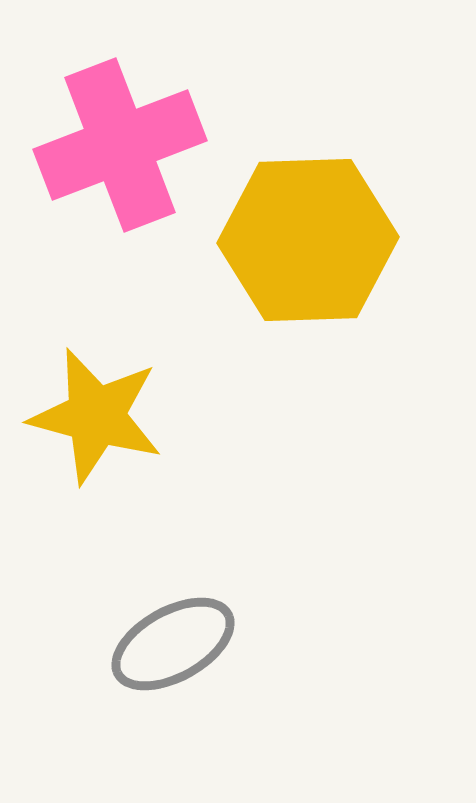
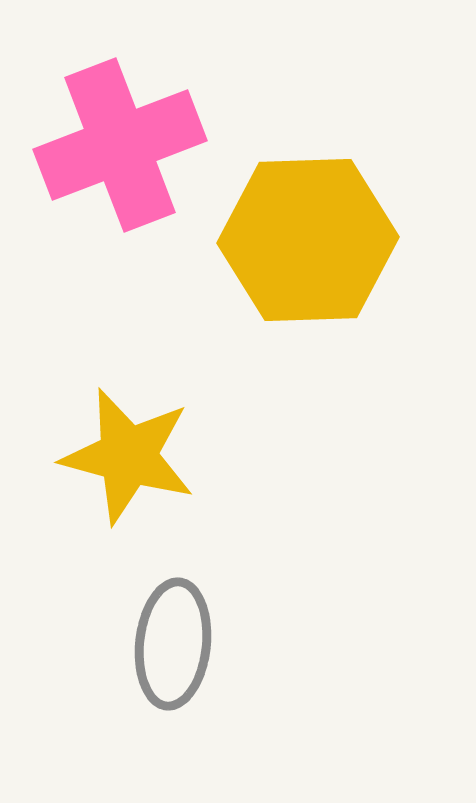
yellow star: moved 32 px right, 40 px down
gray ellipse: rotated 55 degrees counterclockwise
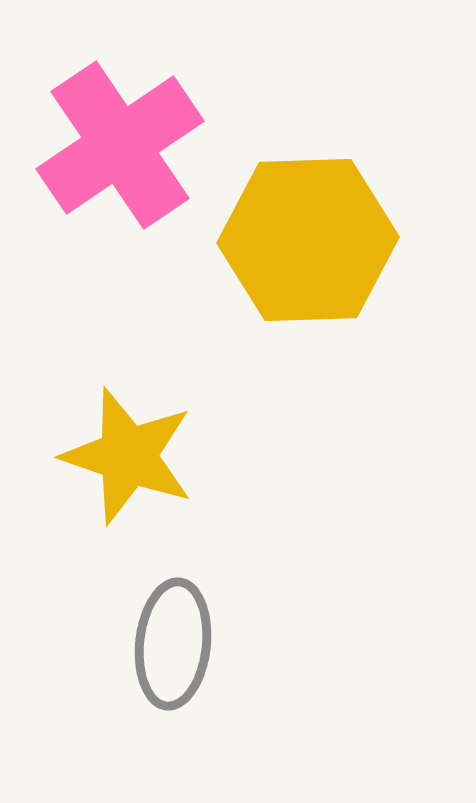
pink cross: rotated 13 degrees counterclockwise
yellow star: rotated 4 degrees clockwise
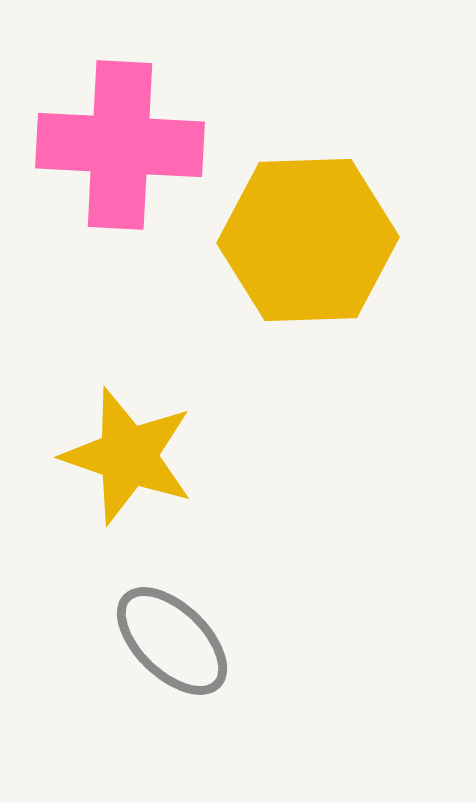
pink cross: rotated 37 degrees clockwise
gray ellipse: moved 1 px left, 3 px up; rotated 52 degrees counterclockwise
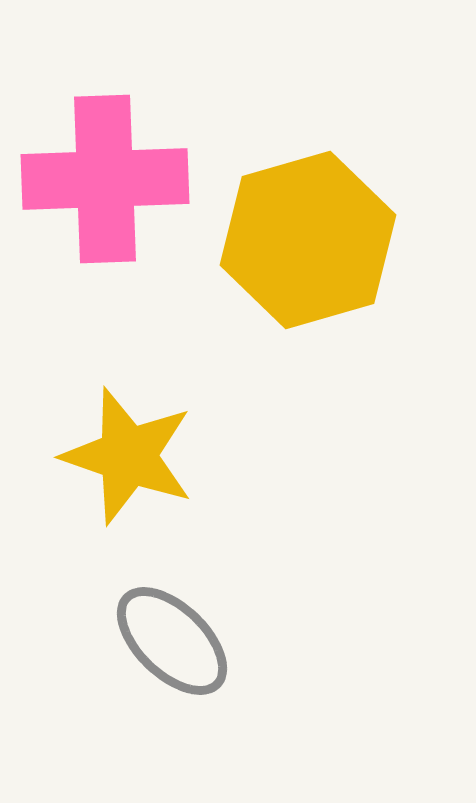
pink cross: moved 15 px left, 34 px down; rotated 5 degrees counterclockwise
yellow hexagon: rotated 14 degrees counterclockwise
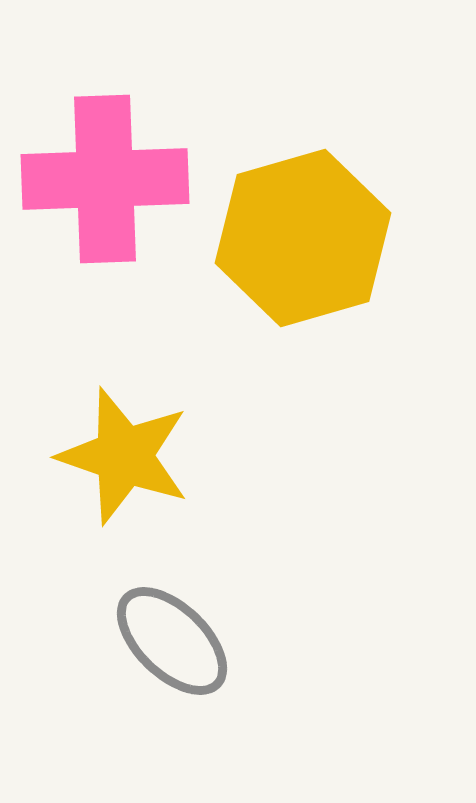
yellow hexagon: moved 5 px left, 2 px up
yellow star: moved 4 px left
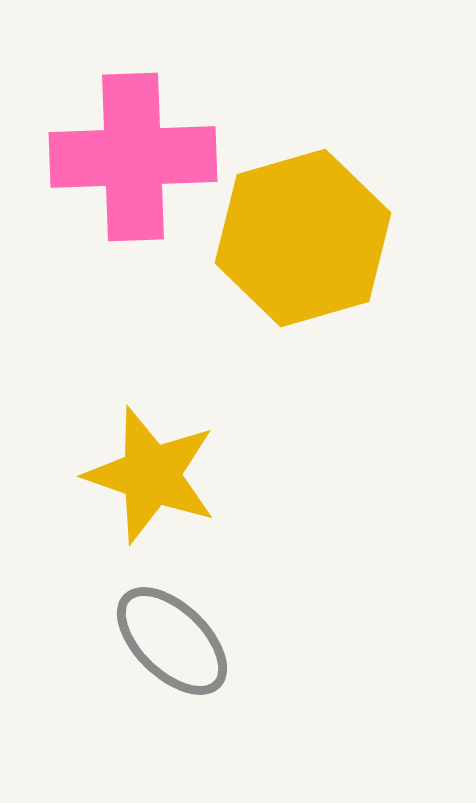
pink cross: moved 28 px right, 22 px up
yellow star: moved 27 px right, 19 px down
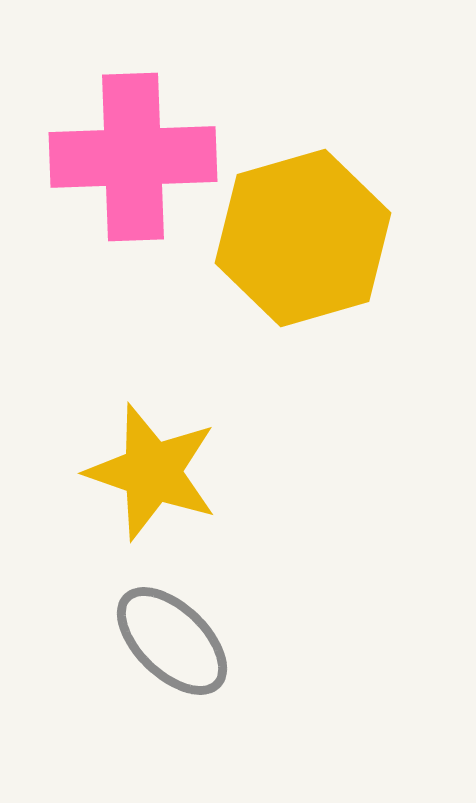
yellow star: moved 1 px right, 3 px up
